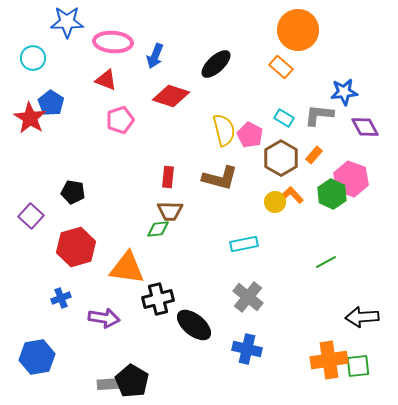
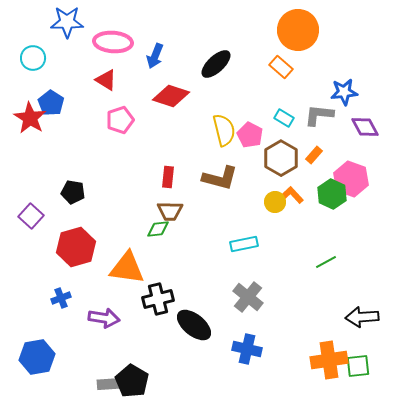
red triangle at (106, 80): rotated 10 degrees clockwise
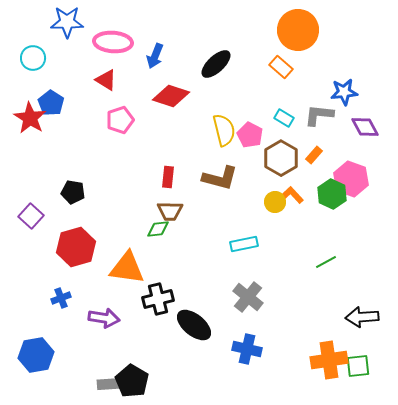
blue hexagon at (37, 357): moved 1 px left, 2 px up
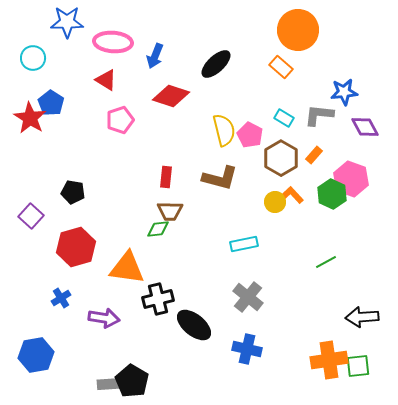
red rectangle at (168, 177): moved 2 px left
blue cross at (61, 298): rotated 12 degrees counterclockwise
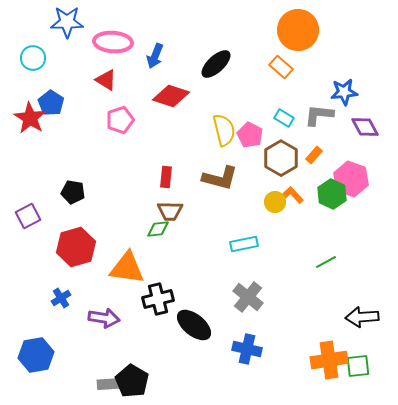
purple square at (31, 216): moved 3 px left; rotated 20 degrees clockwise
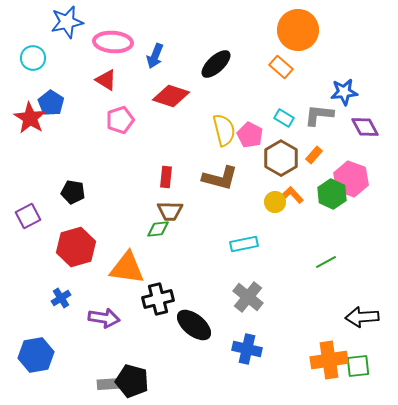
blue star at (67, 22): rotated 12 degrees counterclockwise
black pentagon at (132, 381): rotated 16 degrees counterclockwise
